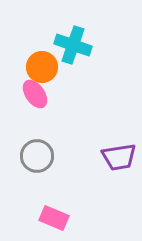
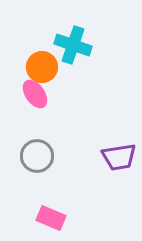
pink rectangle: moved 3 px left
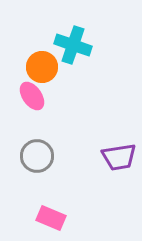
pink ellipse: moved 3 px left, 2 px down
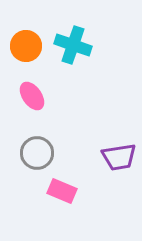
orange circle: moved 16 px left, 21 px up
gray circle: moved 3 px up
pink rectangle: moved 11 px right, 27 px up
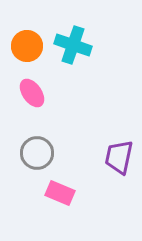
orange circle: moved 1 px right
pink ellipse: moved 3 px up
purple trapezoid: rotated 111 degrees clockwise
pink rectangle: moved 2 px left, 2 px down
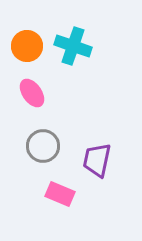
cyan cross: moved 1 px down
gray circle: moved 6 px right, 7 px up
purple trapezoid: moved 22 px left, 3 px down
pink rectangle: moved 1 px down
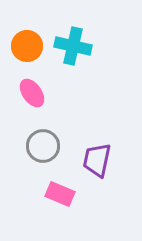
cyan cross: rotated 6 degrees counterclockwise
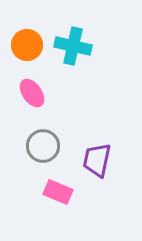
orange circle: moved 1 px up
pink rectangle: moved 2 px left, 2 px up
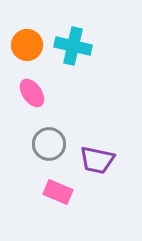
gray circle: moved 6 px right, 2 px up
purple trapezoid: rotated 90 degrees counterclockwise
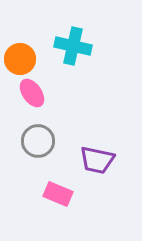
orange circle: moved 7 px left, 14 px down
gray circle: moved 11 px left, 3 px up
pink rectangle: moved 2 px down
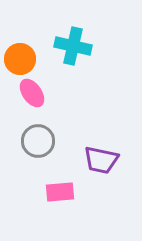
purple trapezoid: moved 4 px right
pink rectangle: moved 2 px right, 2 px up; rotated 28 degrees counterclockwise
